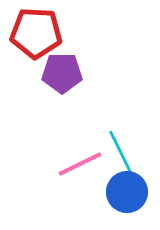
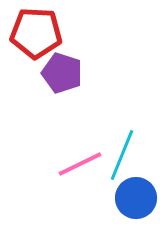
purple pentagon: rotated 18 degrees clockwise
cyan line: rotated 48 degrees clockwise
blue circle: moved 9 px right, 6 px down
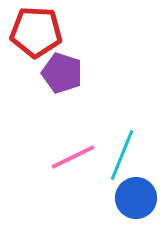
red pentagon: moved 1 px up
pink line: moved 7 px left, 7 px up
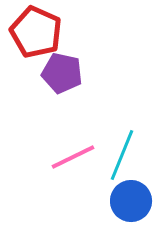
red pentagon: rotated 21 degrees clockwise
purple pentagon: rotated 6 degrees counterclockwise
blue circle: moved 5 px left, 3 px down
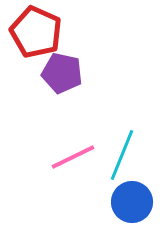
blue circle: moved 1 px right, 1 px down
